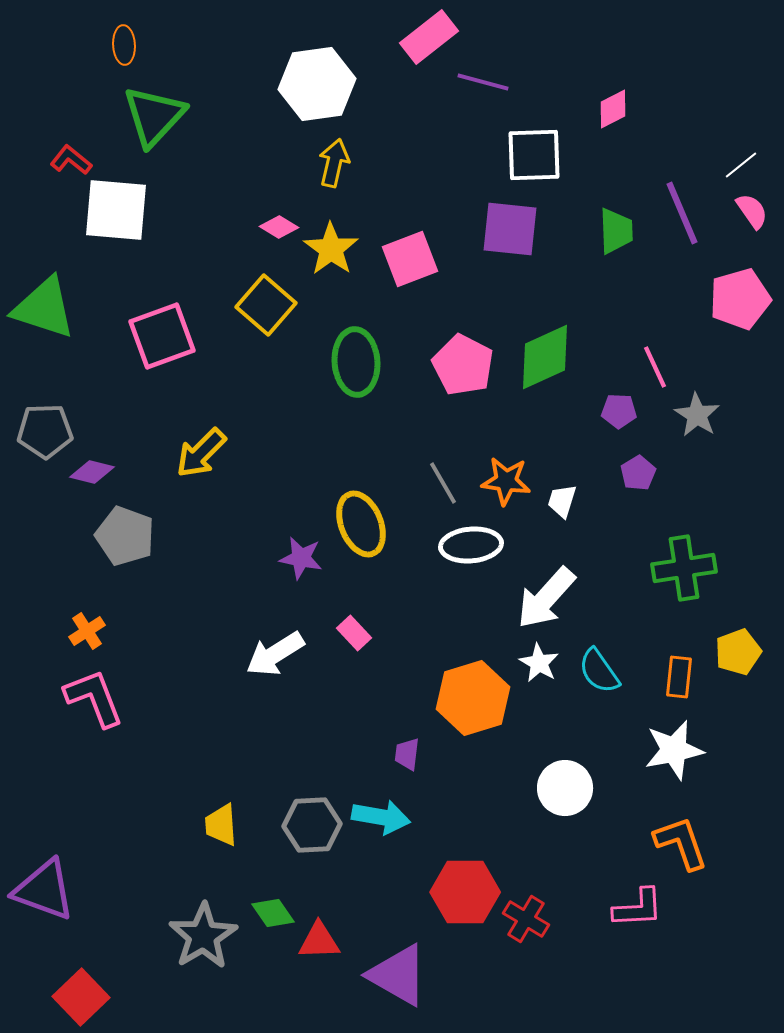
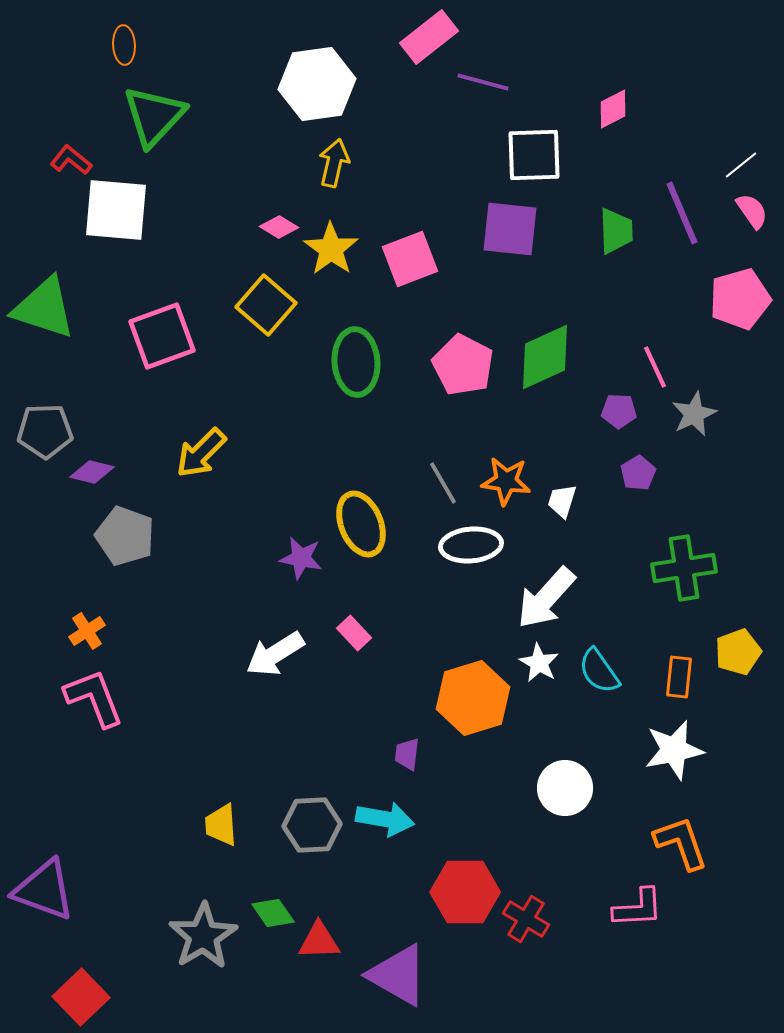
gray star at (697, 415): moved 3 px left, 1 px up; rotated 15 degrees clockwise
cyan arrow at (381, 817): moved 4 px right, 2 px down
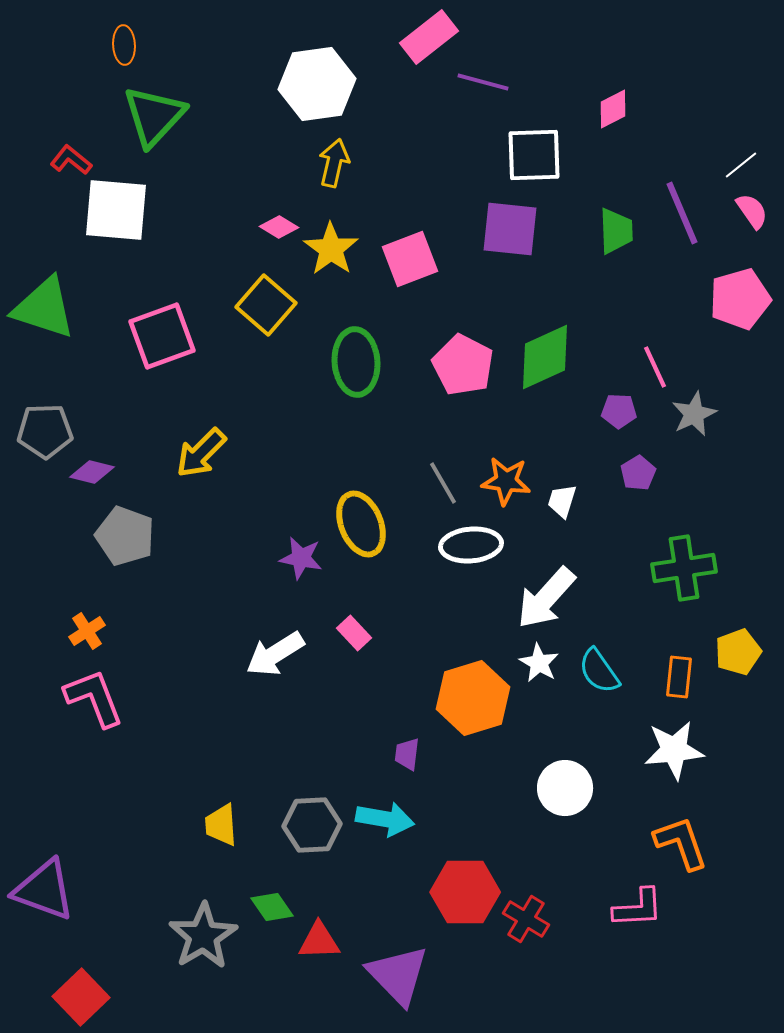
white star at (674, 750): rotated 6 degrees clockwise
green diamond at (273, 913): moved 1 px left, 6 px up
purple triangle at (398, 975): rotated 16 degrees clockwise
